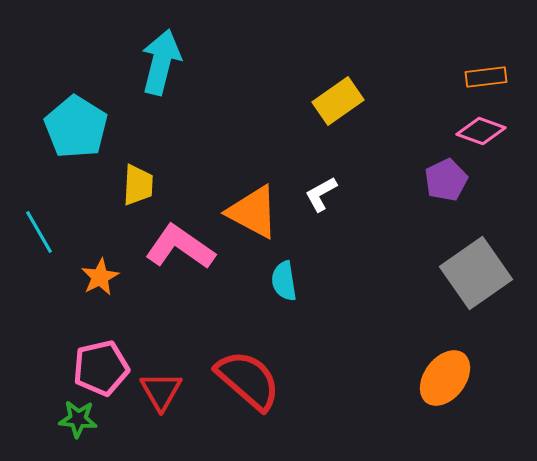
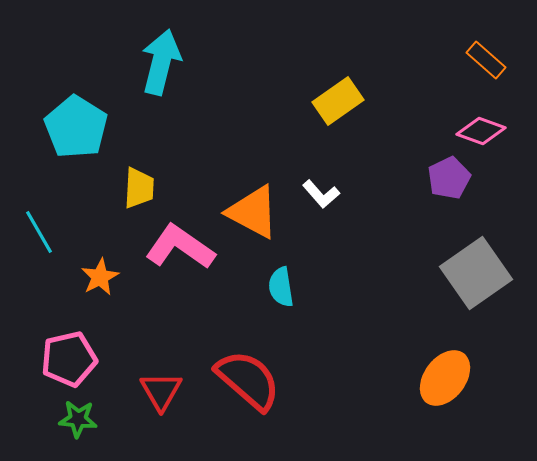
orange rectangle: moved 17 px up; rotated 48 degrees clockwise
purple pentagon: moved 3 px right, 2 px up
yellow trapezoid: moved 1 px right, 3 px down
white L-shape: rotated 102 degrees counterclockwise
cyan semicircle: moved 3 px left, 6 px down
pink pentagon: moved 32 px left, 9 px up
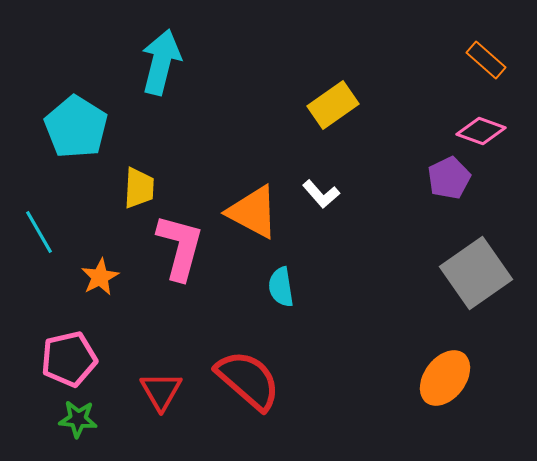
yellow rectangle: moved 5 px left, 4 px down
pink L-shape: rotated 70 degrees clockwise
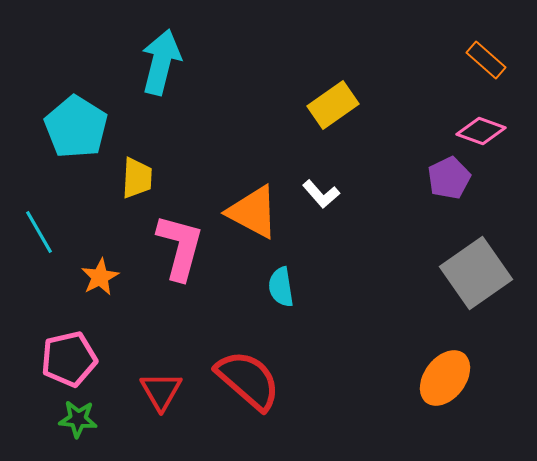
yellow trapezoid: moved 2 px left, 10 px up
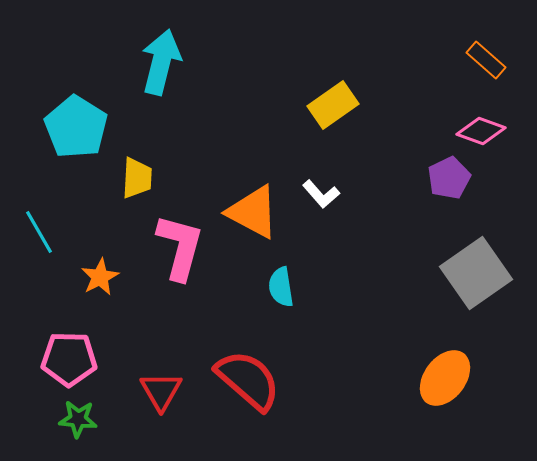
pink pentagon: rotated 14 degrees clockwise
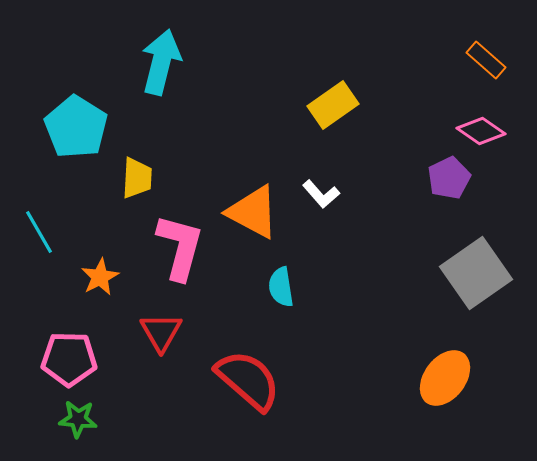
pink diamond: rotated 15 degrees clockwise
red triangle: moved 59 px up
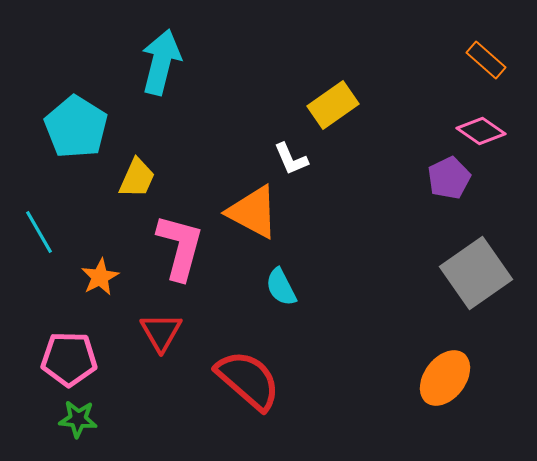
yellow trapezoid: rotated 21 degrees clockwise
white L-shape: moved 30 px left, 35 px up; rotated 18 degrees clockwise
cyan semicircle: rotated 18 degrees counterclockwise
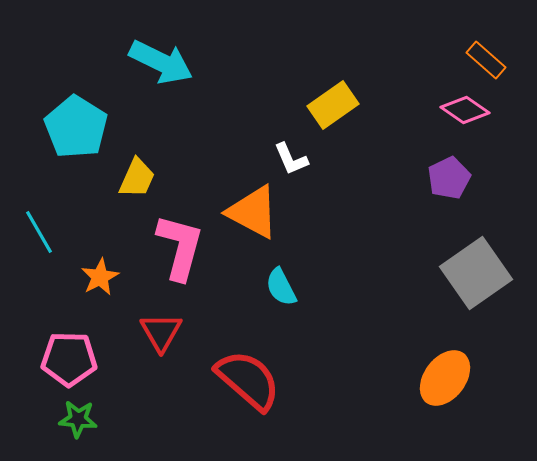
cyan arrow: rotated 102 degrees clockwise
pink diamond: moved 16 px left, 21 px up
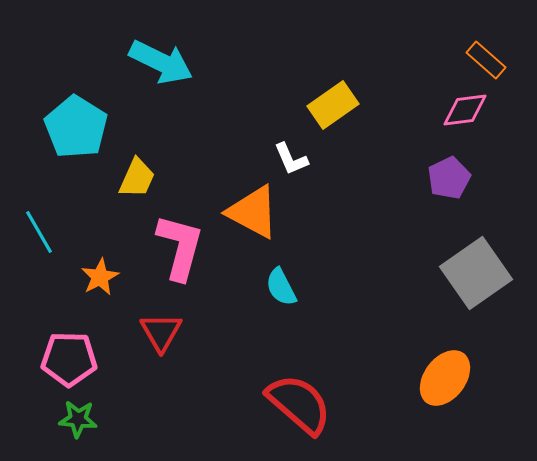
pink diamond: rotated 42 degrees counterclockwise
red semicircle: moved 51 px right, 24 px down
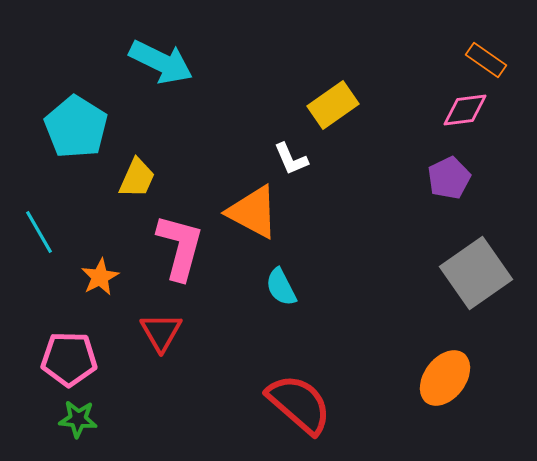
orange rectangle: rotated 6 degrees counterclockwise
